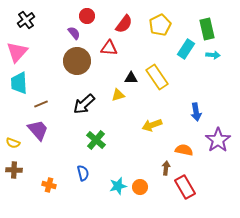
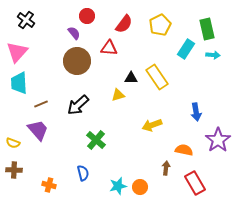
black cross: rotated 18 degrees counterclockwise
black arrow: moved 6 px left, 1 px down
red rectangle: moved 10 px right, 4 px up
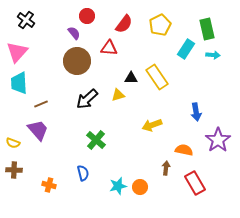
black arrow: moved 9 px right, 6 px up
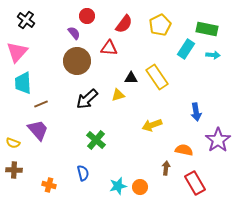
green rectangle: rotated 65 degrees counterclockwise
cyan trapezoid: moved 4 px right
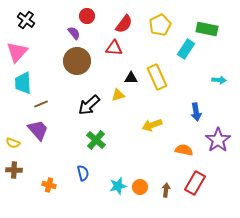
red triangle: moved 5 px right
cyan arrow: moved 6 px right, 25 px down
yellow rectangle: rotated 10 degrees clockwise
black arrow: moved 2 px right, 6 px down
brown arrow: moved 22 px down
red rectangle: rotated 60 degrees clockwise
